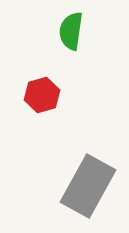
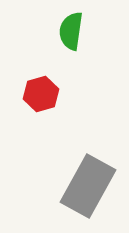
red hexagon: moved 1 px left, 1 px up
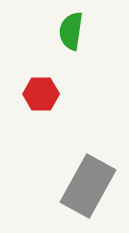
red hexagon: rotated 16 degrees clockwise
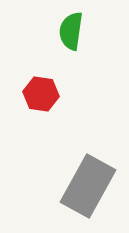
red hexagon: rotated 8 degrees clockwise
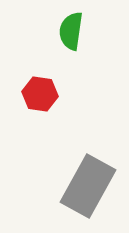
red hexagon: moved 1 px left
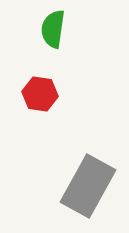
green semicircle: moved 18 px left, 2 px up
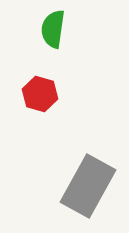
red hexagon: rotated 8 degrees clockwise
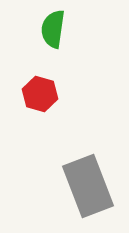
gray rectangle: rotated 50 degrees counterclockwise
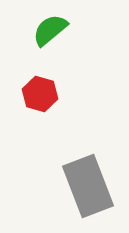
green semicircle: moved 3 px left, 1 px down; rotated 42 degrees clockwise
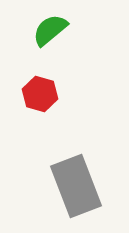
gray rectangle: moved 12 px left
